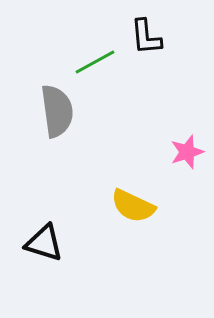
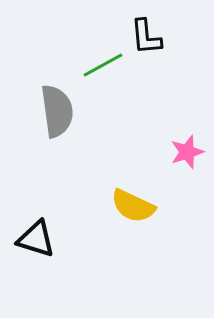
green line: moved 8 px right, 3 px down
black triangle: moved 8 px left, 4 px up
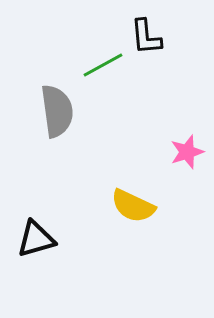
black triangle: rotated 33 degrees counterclockwise
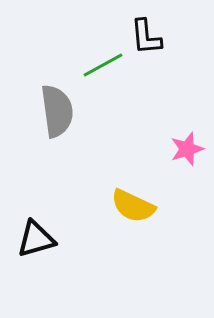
pink star: moved 3 px up
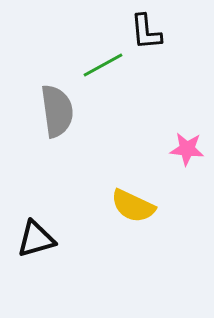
black L-shape: moved 5 px up
pink star: rotated 24 degrees clockwise
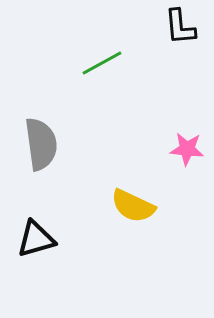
black L-shape: moved 34 px right, 5 px up
green line: moved 1 px left, 2 px up
gray semicircle: moved 16 px left, 33 px down
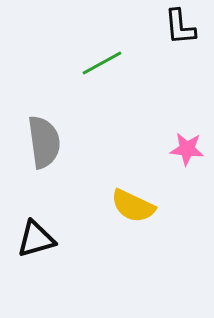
gray semicircle: moved 3 px right, 2 px up
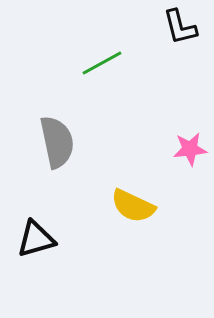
black L-shape: rotated 9 degrees counterclockwise
gray semicircle: moved 13 px right; rotated 4 degrees counterclockwise
pink star: moved 3 px right; rotated 12 degrees counterclockwise
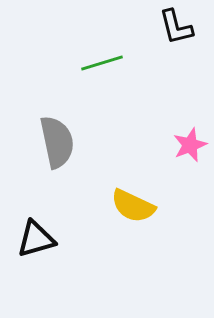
black L-shape: moved 4 px left
green line: rotated 12 degrees clockwise
pink star: moved 4 px up; rotated 16 degrees counterclockwise
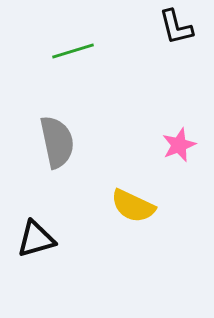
green line: moved 29 px left, 12 px up
pink star: moved 11 px left
